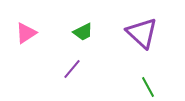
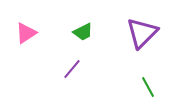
purple triangle: rotated 32 degrees clockwise
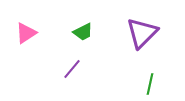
green line: moved 2 px right, 3 px up; rotated 40 degrees clockwise
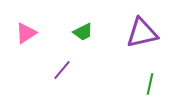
purple triangle: rotated 32 degrees clockwise
purple line: moved 10 px left, 1 px down
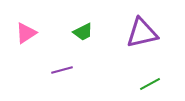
purple line: rotated 35 degrees clockwise
green line: rotated 50 degrees clockwise
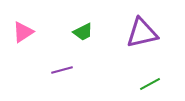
pink triangle: moved 3 px left, 1 px up
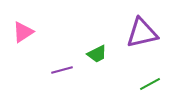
green trapezoid: moved 14 px right, 22 px down
